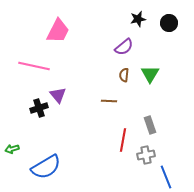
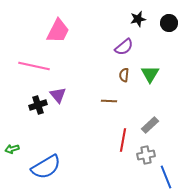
black cross: moved 1 px left, 3 px up
gray rectangle: rotated 66 degrees clockwise
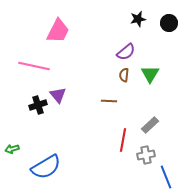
purple semicircle: moved 2 px right, 5 px down
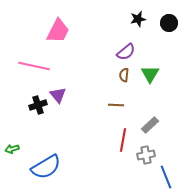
brown line: moved 7 px right, 4 px down
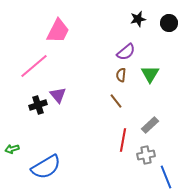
pink line: rotated 52 degrees counterclockwise
brown semicircle: moved 3 px left
brown line: moved 4 px up; rotated 49 degrees clockwise
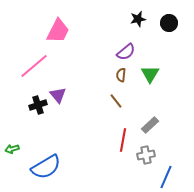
blue line: rotated 45 degrees clockwise
